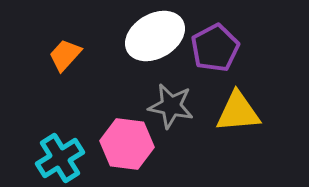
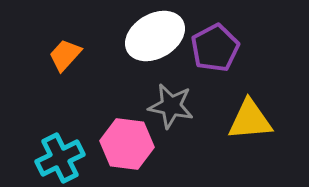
yellow triangle: moved 12 px right, 8 px down
cyan cross: rotated 6 degrees clockwise
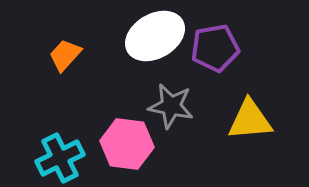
purple pentagon: rotated 18 degrees clockwise
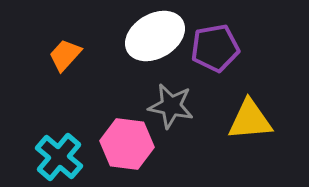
cyan cross: moved 1 px left, 1 px up; rotated 24 degrees counterclockwise
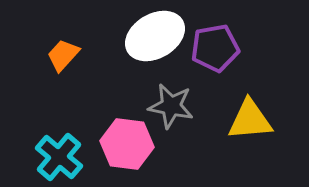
orange trapezoid: moved 2 px left
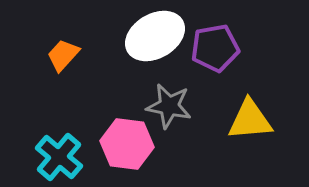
gray star: moved 2 px left
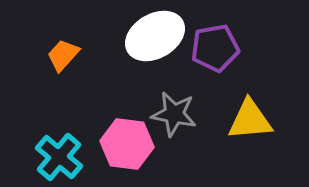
gray star: moved 5 px right, 8 px down
